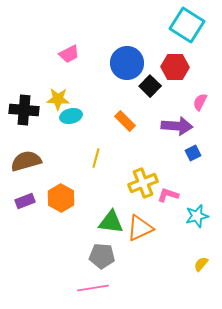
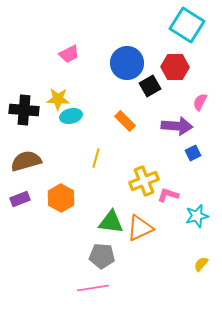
black square: rotated 15 degrees clockwise
yellow cross: moved 1 px right, 2 px up
purple rectangle: moved 5 px left, 2 px up
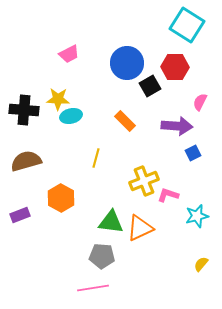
purple rectangle: moved 16 px down
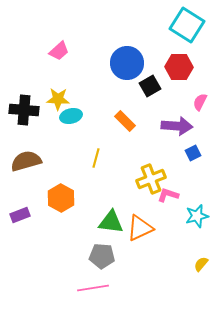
pink trapezoid: moved 10 px left, 3 px up; rotated 15 degrees counterclockwise
red hexagon: moved 4 px right
yellow cross: moved 7 px right, 2 px up
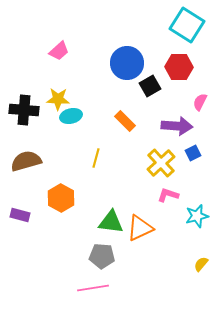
yellow cross: moved 10 px right, 16 px up; rotated 20 degrees counterclockwise
purple rectangle: rotated 36 degrees clockwise
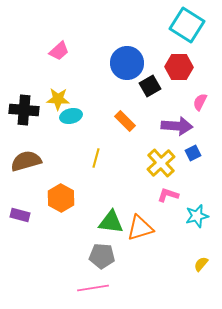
orange triangle: rotated 8 degrees clockwise
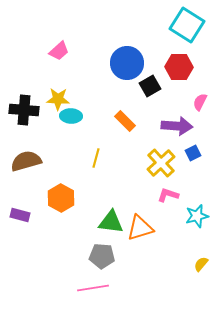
cyan ellipse: rotated 15 degrees clockwise
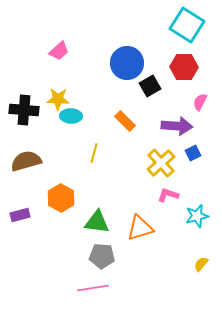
red hexagon: moved 5 px right
yellow line: moved 2 px left, 5 px up
purple rectangle: rotated 30 degrees counterclockwise
green triangle: moved 14 px left
